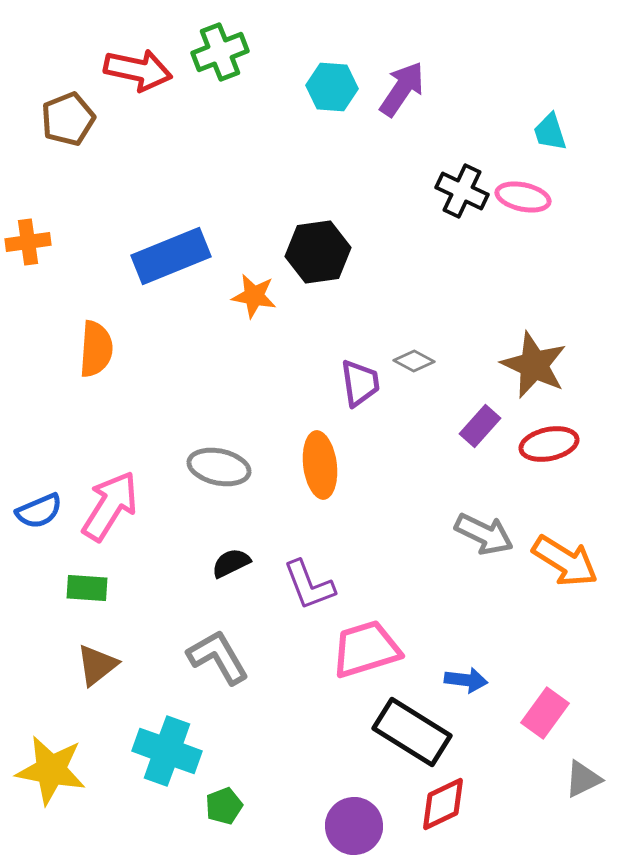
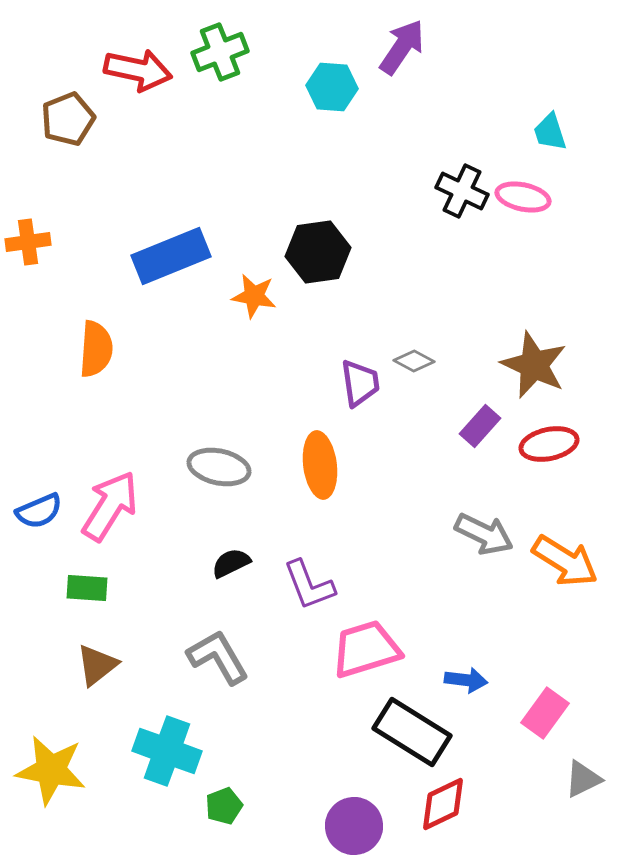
purple arrow: moved 42 px up
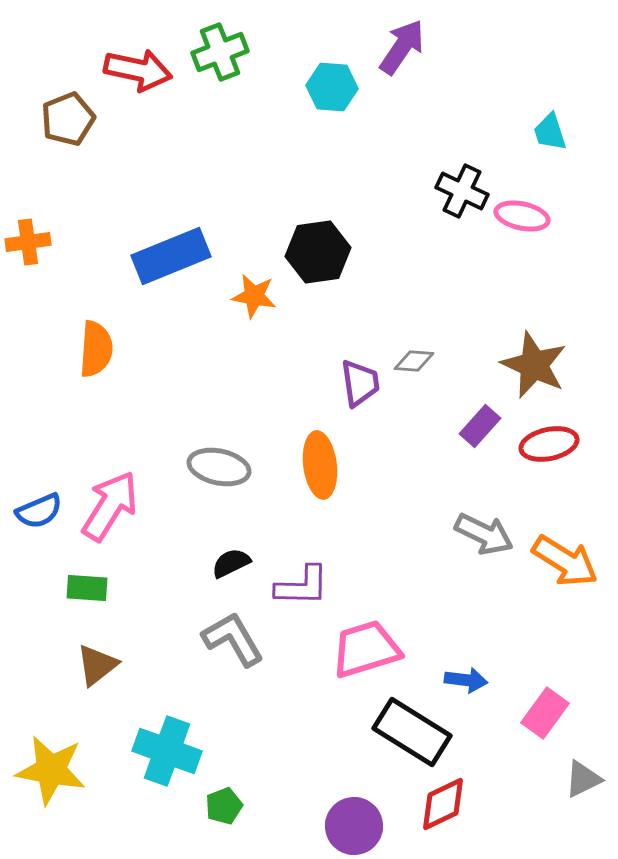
pink ellipse: moved 1 px left, 19 px down
gray diamond: rotated 24 degrees counterclockwise
purple L-shape: moved 7 px left, 1 px down; rotated 68 degrees counterclockwise
gray L-shape: moved 15 px right, 18 px up
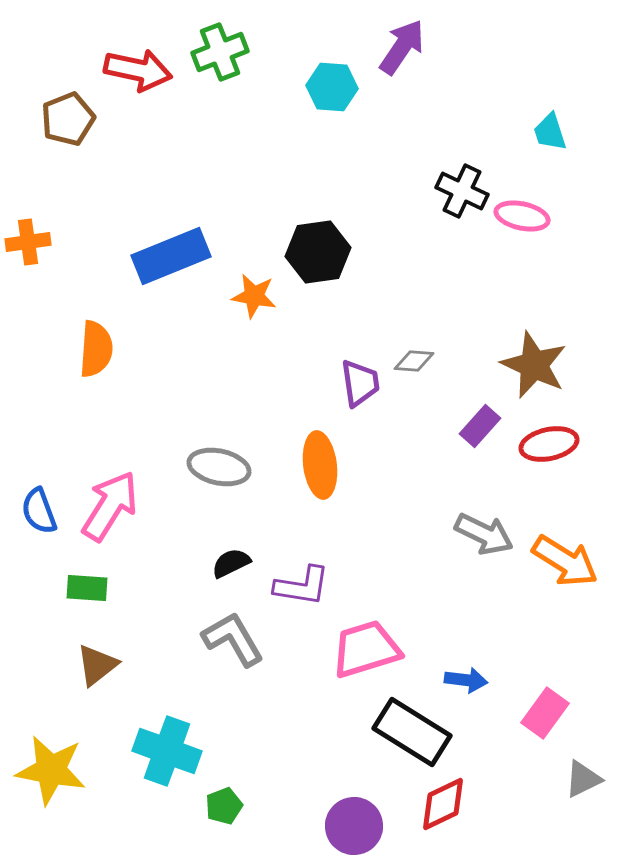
blue semicircle: rotated 93 degrees clockwise
purple L-shape: rotated 8 degrees clockwise
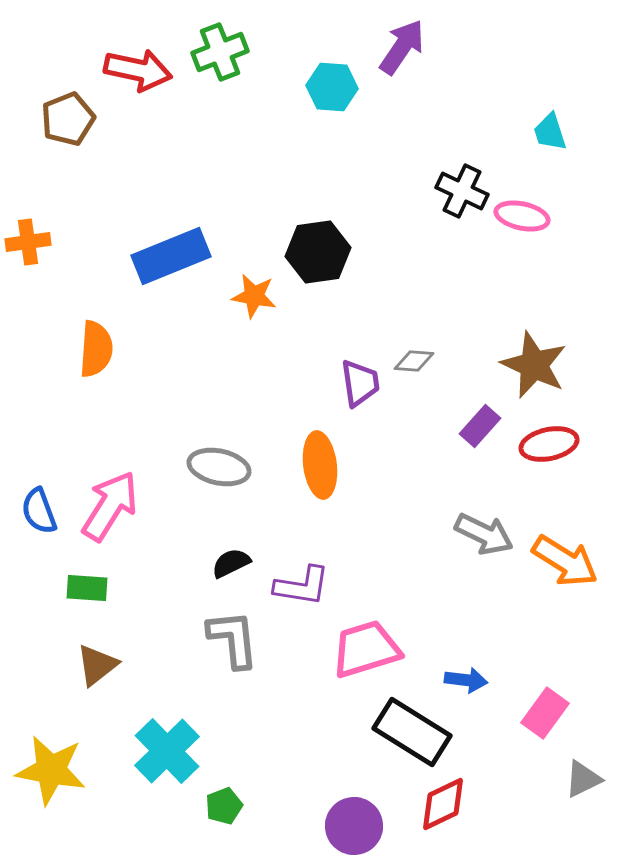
gray L-shape: rotated 24 degrees clockwise
cyan cross: rotated 26 degrees clockwise
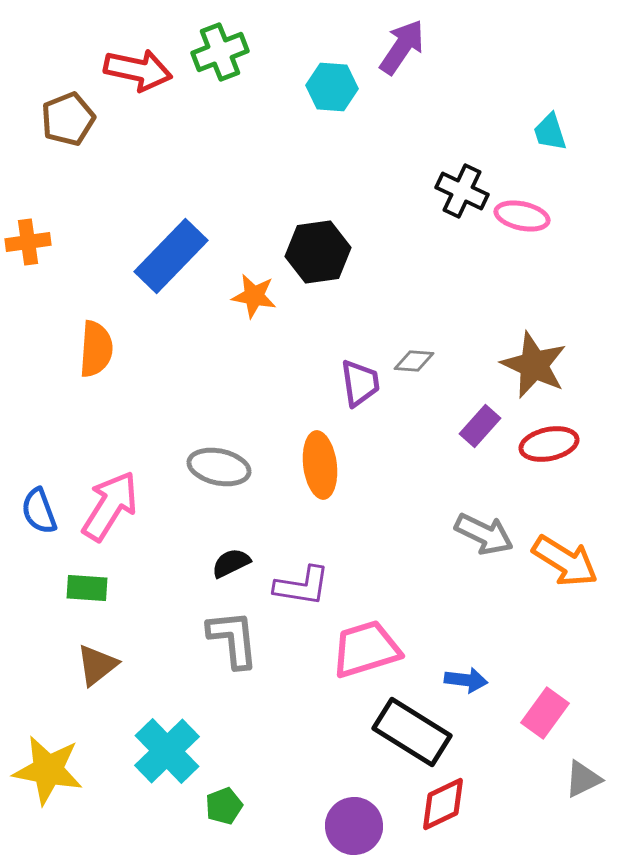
blue rectangle: rotated 24 degrees counterclockwise
yellow star: moved 3 px left
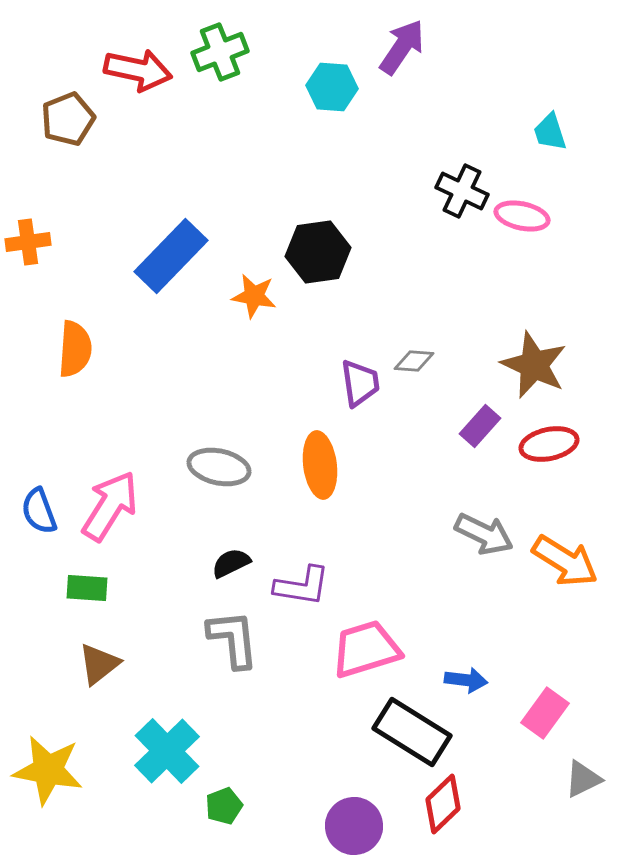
orange semicircle: moved 21 px left
brown triangle: moved 2 px right, 1 px up
red diamond: rotated 18 degrees counterclockwise
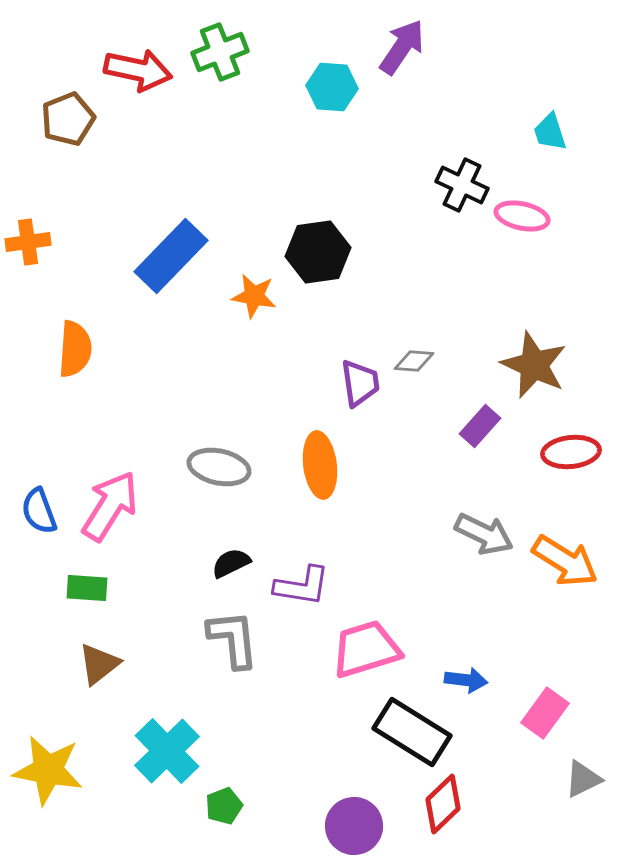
black cross: moved 6 px up
red ellipse: moved 22 px right, 8 px down; rotated 6 degrees clockwise
